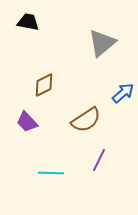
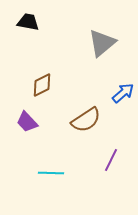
brown diamond: moved 2 px left
purple line: moved 12 px right
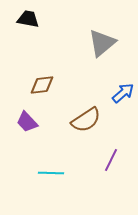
black trapezoid: moved 3 px up
brown diamond: rotated 20 degrees clockwise
